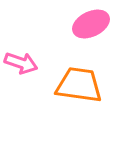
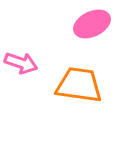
pink ellipse: moved 1 px right
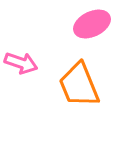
orange trapezoid: rotated 120 degrees counterclockwise
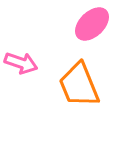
pink ellipse: rotated 18 degrees counterclockwise
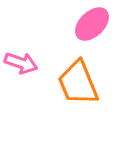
orange trapezoid: moved 1 px left, 2 px up
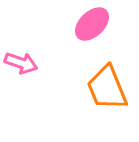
orange trapezoid: moved 29 px right, 5 px down
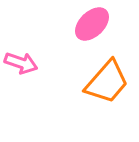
orange trapezoid: moved 6 px up; rotated 117 degrees counterclockwise
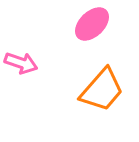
orange trapezoid: moved 5 px left, 8 px down
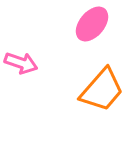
pink ellipse: rotated 6 degrees counterclockwise
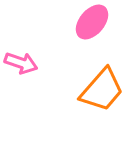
pink ellipse: moved 2 px up
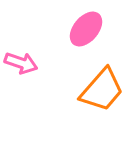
pink ellipse: moved 6 px left, 7 px down
